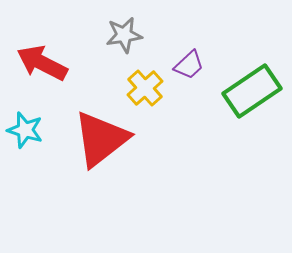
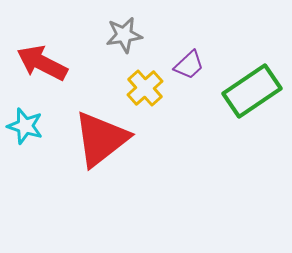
cyan star: moved 4 px up
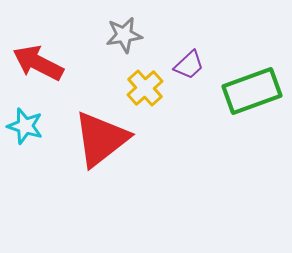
red arrow: moved 4 px left
green rectangle: rotated 14 degrees clockwise
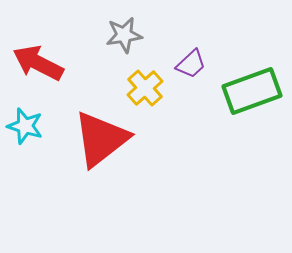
purple trapezoid: moved 2 px right, 1 px up
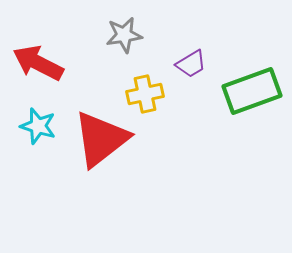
purple trapezoid: rotated 12 degrees clockwise
yellow cross: moved 6 px down; rotated 30 degrees clockwise
cyan star: moved 13 px right
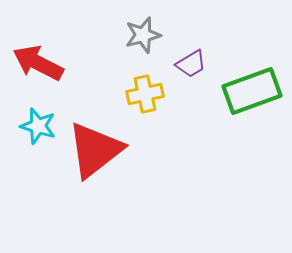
gray star: moved 19 px right; rotated 6 degrees counterclockwise
red triangle: moved 6 px left, 11 px down
